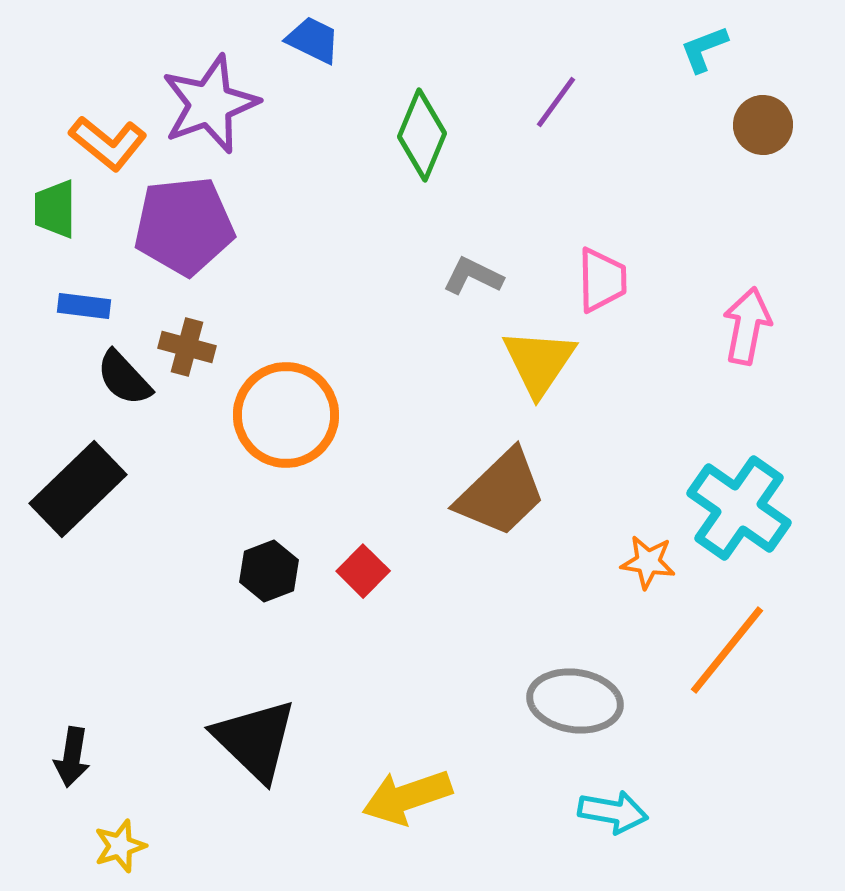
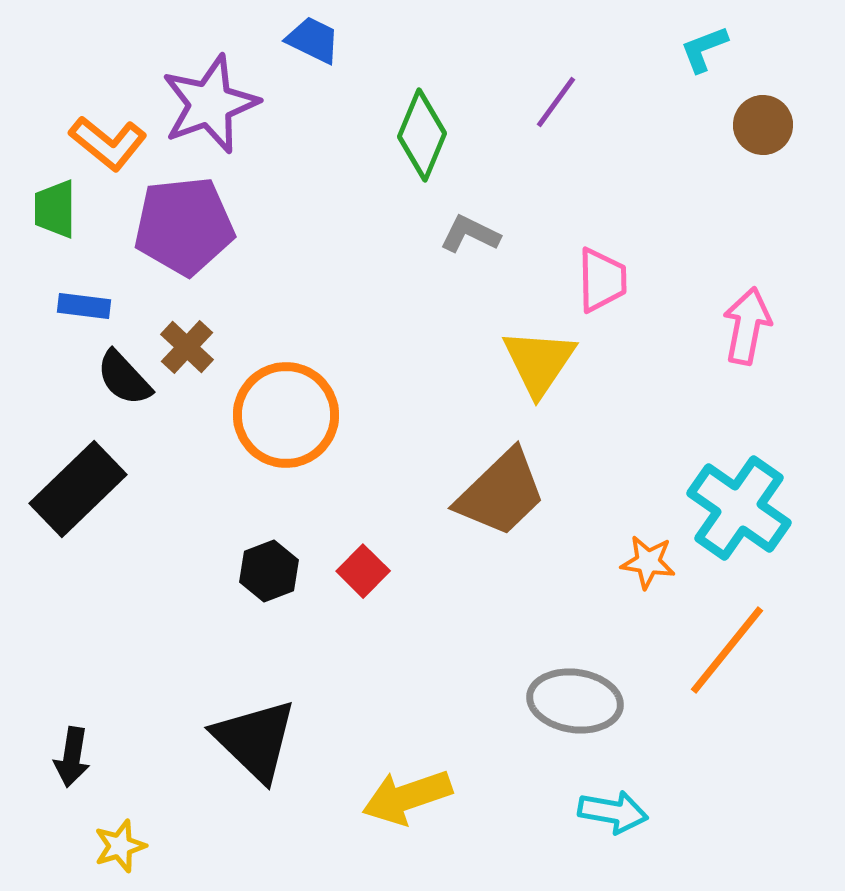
gray L-shape: moved 3 px left, 42 px up
brown cross: rotated 28 degrees clockwise
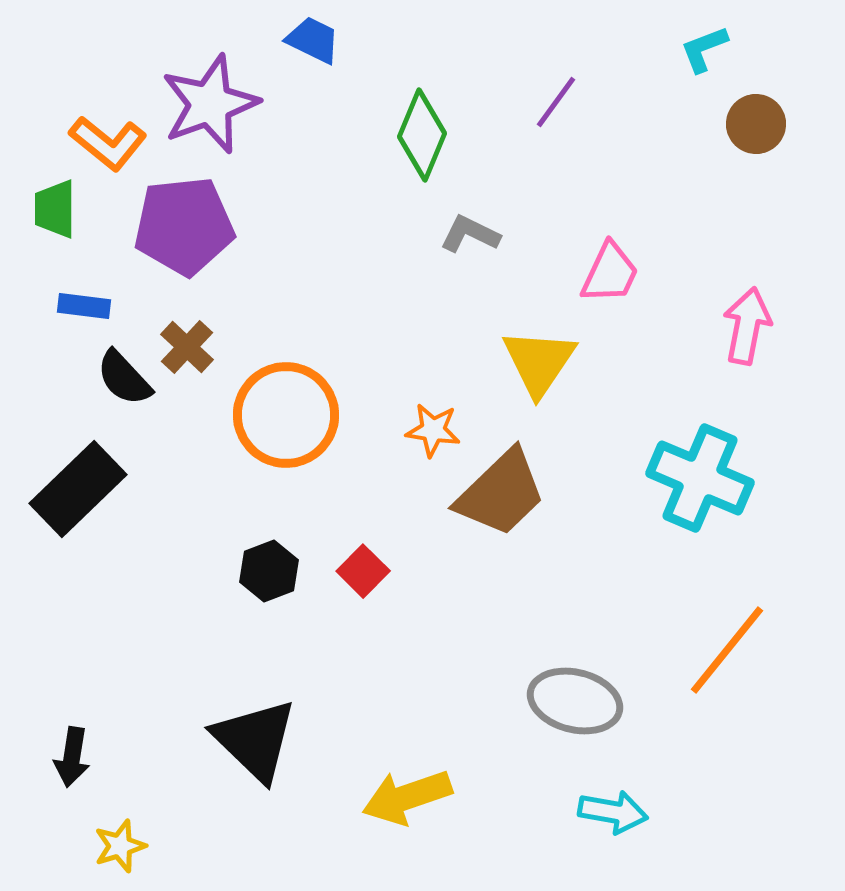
brown circle: moved 7 px left, 1 px up
pink trapezoid: moved 8 px right, 7 px up; rotated 26 degrees clockwise
cyan cross: moved 39 px left, 30 px up; rotated 12 degrees counterclockwise
orange star: moved 215 px left, 132 px up
gray ellipse: rotated 6 degrees clockwise
